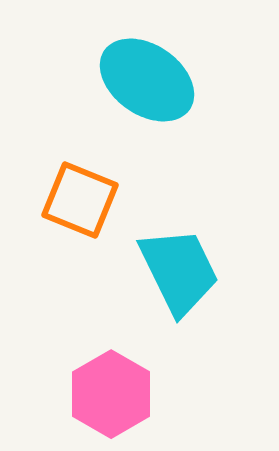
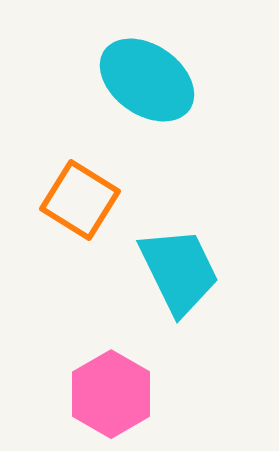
orange square: rotated 10 degrees clockwise
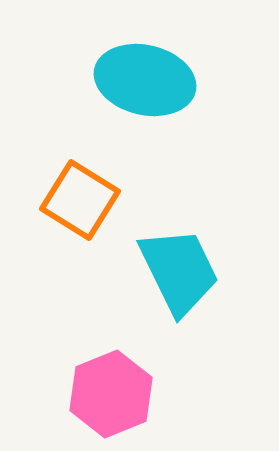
cyan ellipse: moved 2 px left; rotated 22 degrees counterclockwise
pink hexagon: rotated 8 degrees clockwise
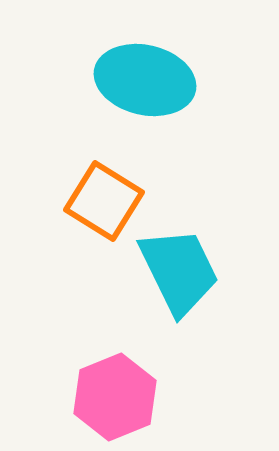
orange square: moved 24 px right, 1 px down
pink hexagon: moved 4 px right, 3 px down
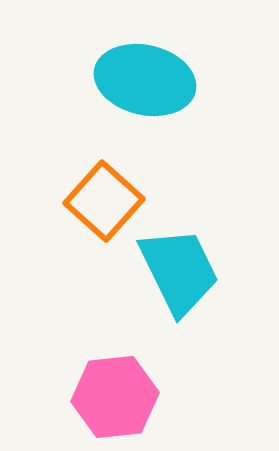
orange square: rotated 10 degrees clockwise
pink hexagon: rotated 16 degrees clockwise
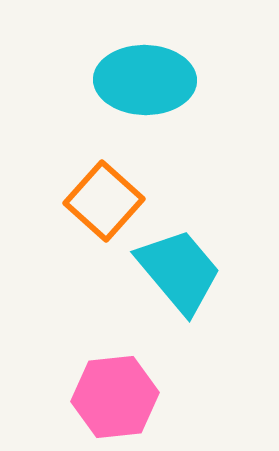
cyan ellipse: rotated 12 degrees counterclockwise
cyan trapezoid: rotated 14 degrees counterclockwise
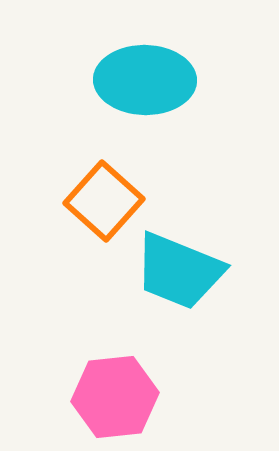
cyan trapezoid: rotated 152 degrees clockwise
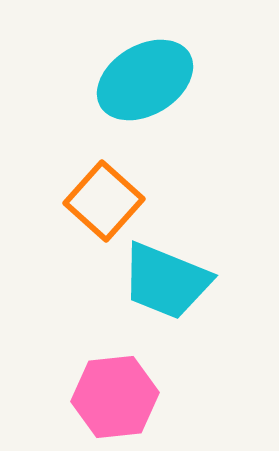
cyan ellipse: rotated 32 degrees counterclockwise
cyan trapezoid: moved 13 px left, 10 px down
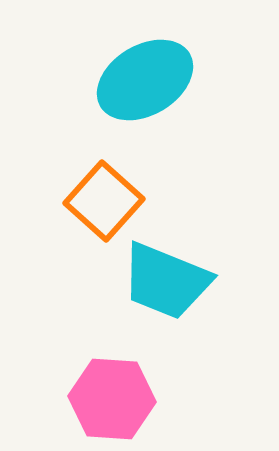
pink hexagon: moved 3 px left, 2 px down; rotated 10 degrees clockwise
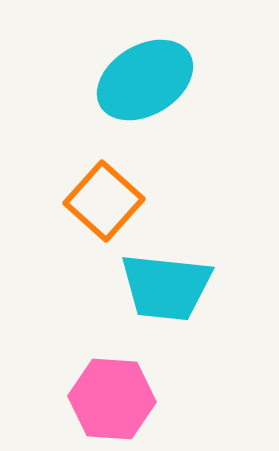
cyan trapezoid: moved 6 px down; rotated 16 degrees counterclockwise
